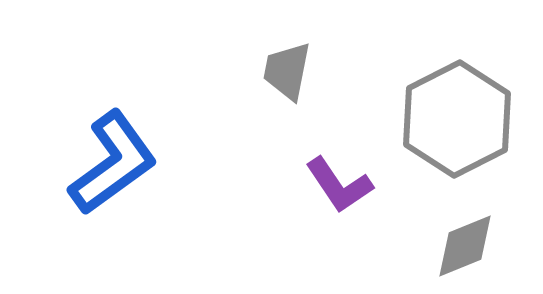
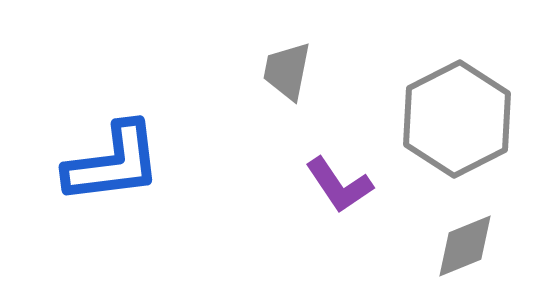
blue L-shape: rotated 29 degrees clockwise
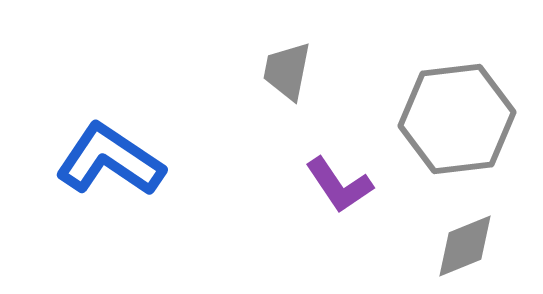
gray hexagon: rotated 20 degrees clockwise
blue L-shape: moved 3 px left, 3 px up; rotated 139 degrees counterclockwise
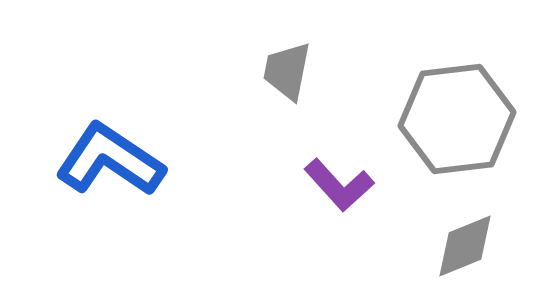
purple L-shape: rotated 8 degrees counterclockwise
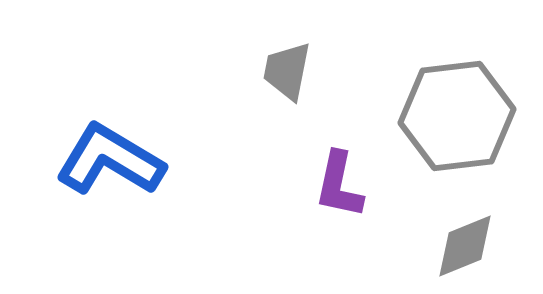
gray hexagon: moved 3 px up
blue L-shape: rotated 3 degrees counterclockwise
purple L-shape: rotated 54 degrees clockwise
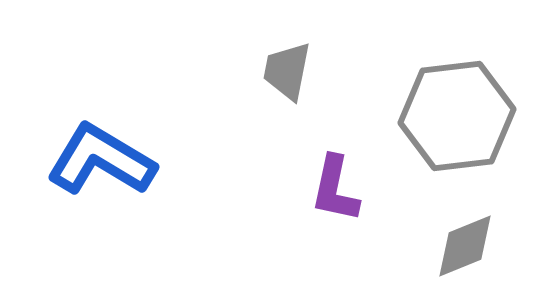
blue L-shape: moved 9 px left
purple L-shape: moved 4 px left, 4 px down
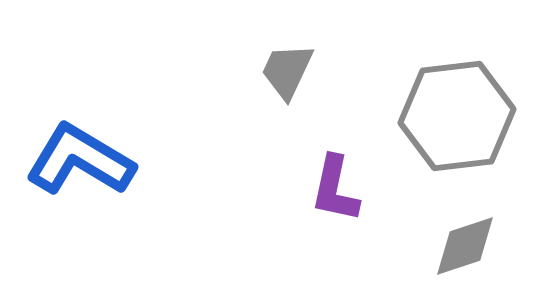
gray trapezoid: rotated 14 degrees clockwise
blue L-shape: moved 21 px left
gray diamond: rotated 4 degrees clockwise
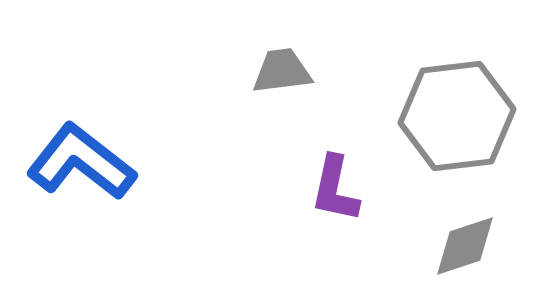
gray trapezoid: moved 5 px left; rotated 58 degrees clockwise
blue L-shape: moved 1 px right, 2 px down; rotated 7 degrees clockwise
